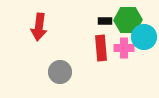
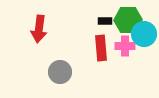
red arrow: moved 2 px down
cyan circle: moved 3 px up
pink cross: moved 1 px right, 2 px up
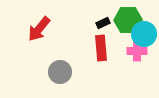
black rectangle: moved 2 px left, 2 px down; rotated 24 degrees counterclockwise
red arrow: rotated 32 degrees clockwise
pink cross: moved 12 px right, 5 px down
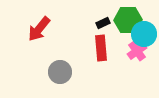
pink cross: rotated 36 degrees counterclockwise
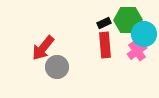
black rectangle: moved 1 px right
red arrow: moved 4 px right, 19 px down
red rectangle: moved 4 px right, 3 px up
gray circle: moved 3 px left, 5 px up
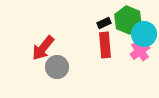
green hexagon: rotated 24 degrees clockwise
pink cross: moved 3 px right
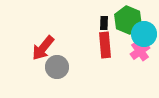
black rectangle: rotated 64 degrees counterclockwise
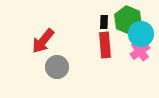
black rectangle: moved 1 px up
cyan circle: moved 3 px left
red arrow: moved 7 px up
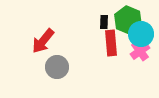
red rectangle: moved 6 px right, 2 px up
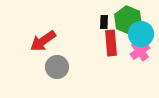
red arrow: rotated 16 degrees clockwise
